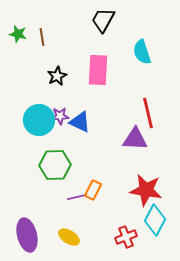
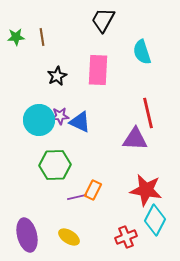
green star: moved 2 px left, 3 px down; rotated 18 degrees counterclockwise
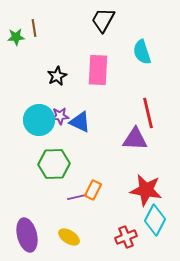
brown line: moved 8 px left, 9 px up
green hexagon: moved 1 px left, 1 px up
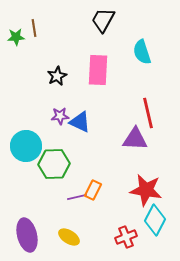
cyan circle: moved 13 px left, 26 px down
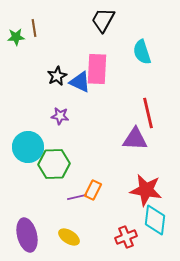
pink rectangle: moved 1 px left, 1 px up
purple star: rotated 12 degrees clockwise
blue triangle: moved 40 px up
cyan circle: moved 2 px right, 1 px down
cyan diamond: rotated 20 degrees counterclockwise
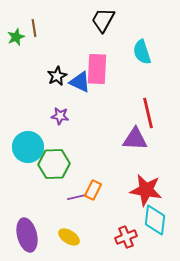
green star: rotated 18 degrees counterclockwise
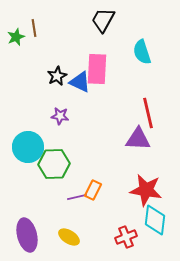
purple triangle: moved 3 px right
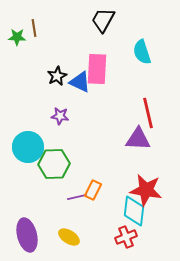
green star: moved 1 px right; rotated 24 degrees clockwise
cyan diamond: moved 21 px left, 9 px up
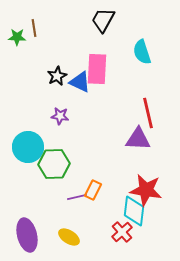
red cross: moved 4 px left, 5 px up; rotated 20 degrees counterclockwise
